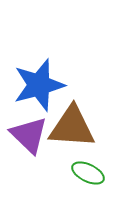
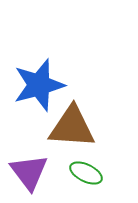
purple triangle: moved 37 px down; rotated 9 degrees clockwise
green ellipse: moved 2 px left
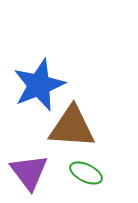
blue star: rotated 6 degrees counterclockwise
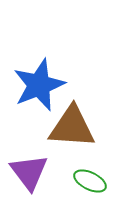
green ellipse: moved 4 px right, 8 px down
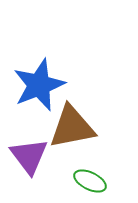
brown triangle: rotated 15 degrees counterclockwise
purple triangle: moved 16 px up
